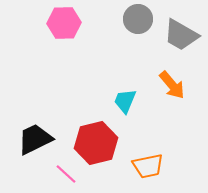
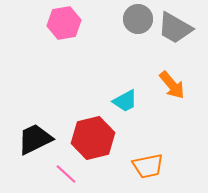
pink hexagon: rotated 8 degrees counterclockwise
gray trapezoid: moved 6 px left, 7 px up
cyan trapezoid: rotated 140 degrees counterclockwise
red hexagon: moved 3 px left, 5 px up
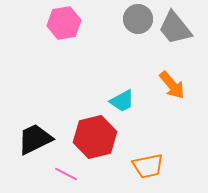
gray trapezoid: rotated 21 degrees clockwise
cyan trapezoid: moved 3 px left
red hexagon: moved 2 px right, 1 px up
pink line: rotated 15 degrees counterclockwise
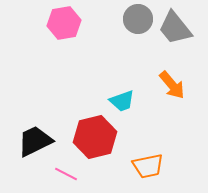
cyan trapezoid: rotated 8 degrees clockwise
black trapezoid: moved 2 px down
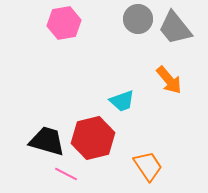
orange arrow: moved 3 px left, 5 px up
red hexagon: moved 2 px left, 1 px down
black trapezoid: moved 12 px right; rotated 42 degrees clockwise
orange trapezoid: rotated 112 degrees counterclockwise
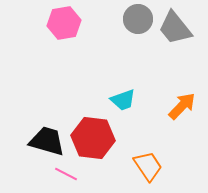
orange arrow: moved 13 px right, 26 px down; rotated 96 degrees counterclockwise
cyan trapezoid: moved 1 px right, 1 px up
red hexagon: rotated 21 degrees clockwise
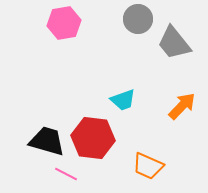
gray trapezoid: moved 1 px left, 15 px down
orange trapezoid: rotated 148 degrees clockwise
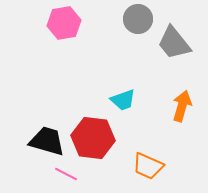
orange arrow: rotated 28 degrees counterclockwise
